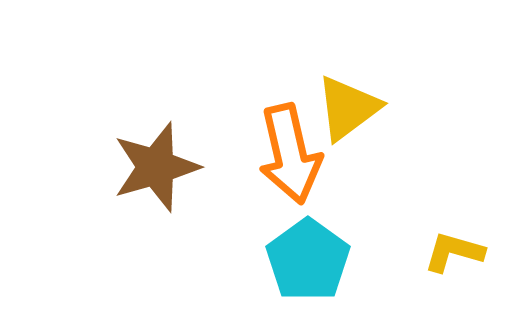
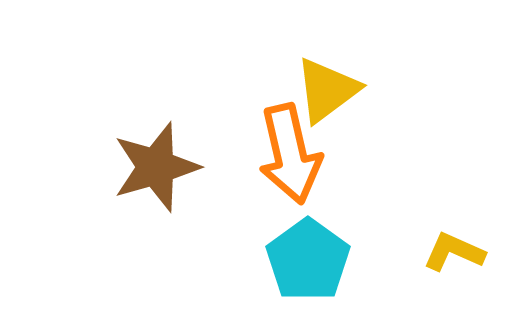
yellow triangle: moved 21 px left, 18 px up
yellow L-shape: rotated 8 degrees clockwise
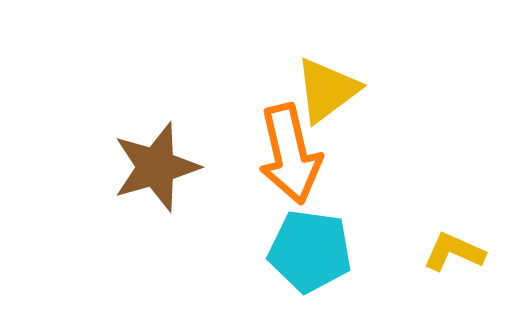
cyan pentagon: moved 2 px right, 9 px up; rotated 28 degrees counterclockwise
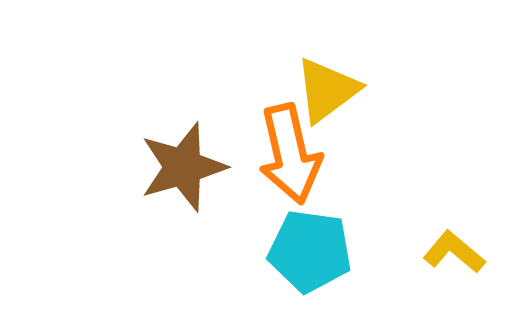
brown star: moved 27 px right
yellow L-shape: rotated 16 degrees clockwise
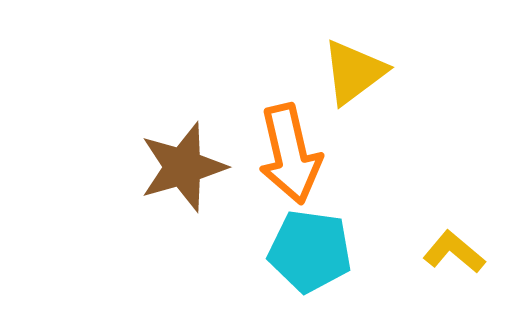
yellow triangle: moved 27 px right, 18 px up
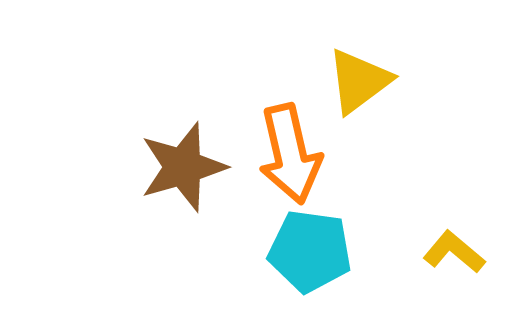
yellow triangle: moved 5 px right, 9 px down
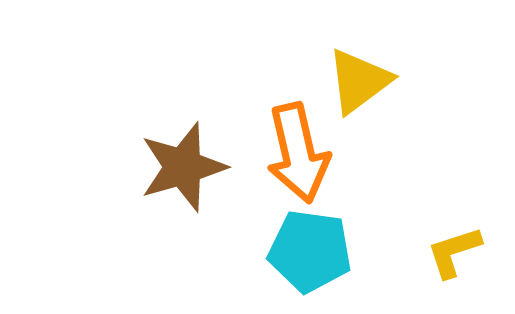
orange arrow: moved 8 px right, 1 px up
yellow L-shape: rotated 58 degrees counterclockwise
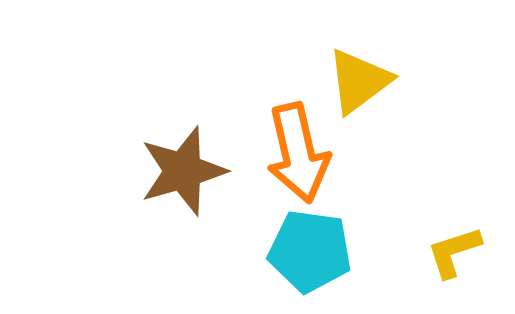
brown star: moved 4 px down
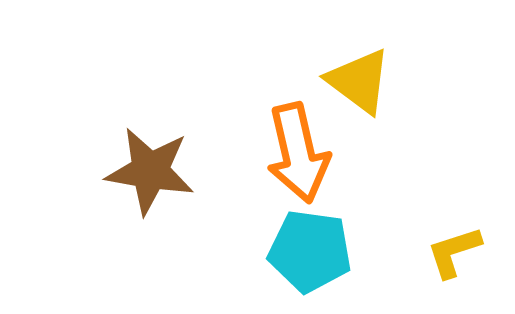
yellow triangle: rotated 46 degrees counterclockwise
brown star: moved 33 px left; rotated 26 degrees clockwise
